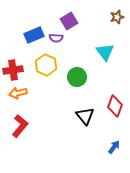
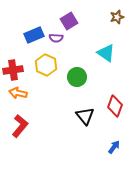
cyan triangle: moved 1 px right, 1 px down; rotated 18 degrees counterclockwise
orange arrow: rotated 24 degrees clockwise
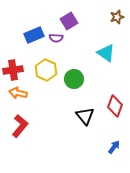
yellow hexagon: moved 5 px down
green circle: moved 3 px left, 2 px down
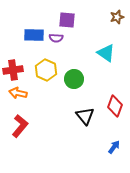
purple square: moved 2 px left, 1 px up; rotated 36 degrees clockwise
blue rectangle: rotated 24 degrees clockwise
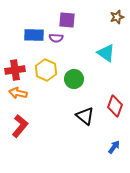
red cross: moved 2 px right
black triangle: rotated 12 degrees counterclockwise
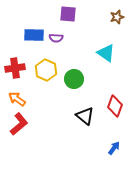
purple square: moved 1 px right, 6 px up
red cross: moved 2 px up
orange arrow: moved 1 px left, 6 px down; rotated 24 degrees clockwise
red L-shape: moved 1 px left, 2 px up; rotated 10 degrees clockwise
blue arrow: moved 1 px down
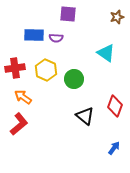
orange arrow: moved 6 px right, 2 px up
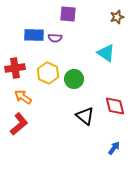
purple semicircle: moved 1 px left
yellow hexagon: moved 2 px right, 3 px down
red diamond: rotated 35 degrees counterclockwise
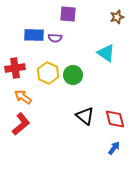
green circle: moved 1 px left, 4 px up
red diamond: moved 13 px down
red L-shape: moved 2 px right
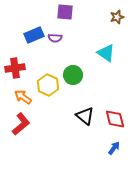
purple square: moved 3 px left, 2 px up
blue rectangle: rotated 24 degrees counterclockwise
yellow hexagon: moved 12 px down
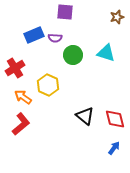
cyan triangle: rotated 18 degrees counterclockwise
red cross: rotated 24 degrees counterclockwise
green circle: moved 20 px up
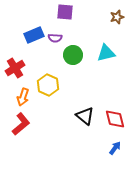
cyan triangle: rotated 30 degrees counterclockwise
orange arrow: rotated 108 degrees counterclockwise
blue arrow: moved 1 px right
